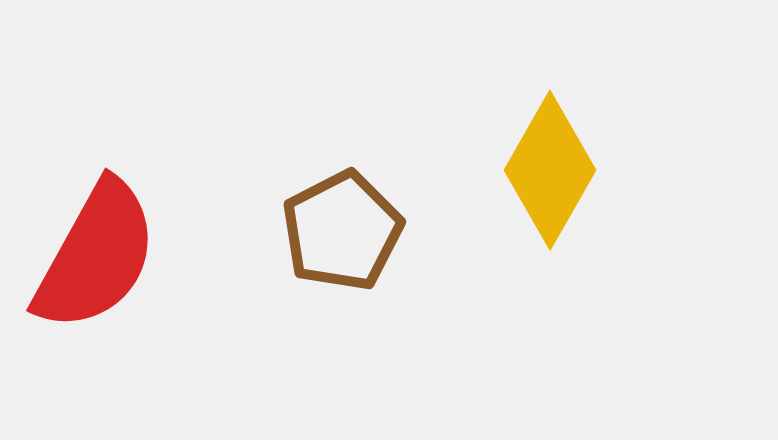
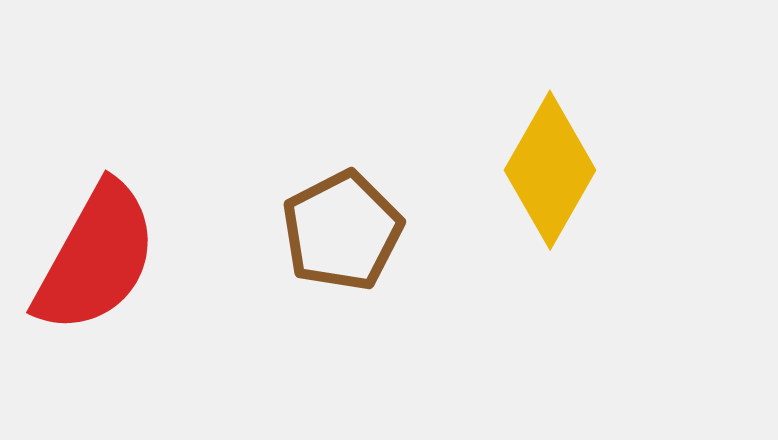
red semicircle: moved 2 px down
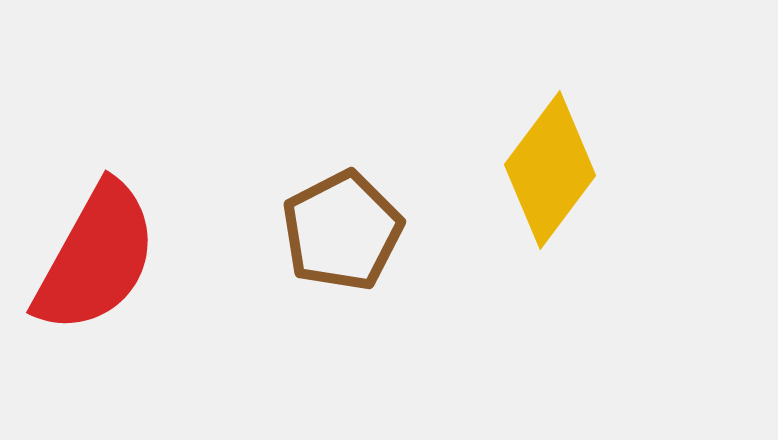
yellow diamond: rotated 7 degrees clockwise
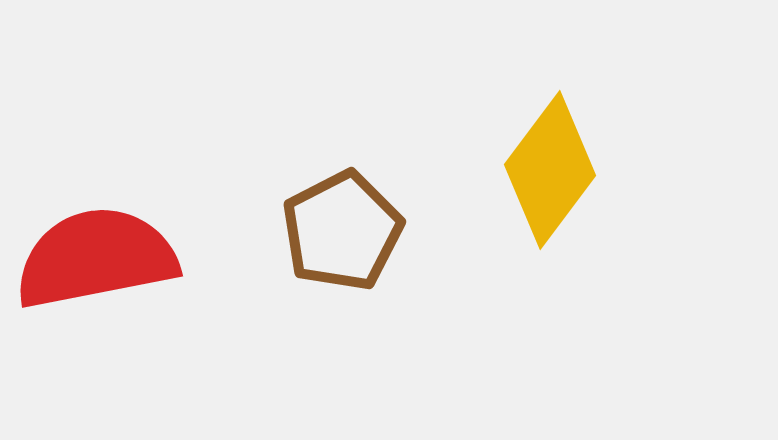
red semicircle: rotated 130 degrees counterclockwise
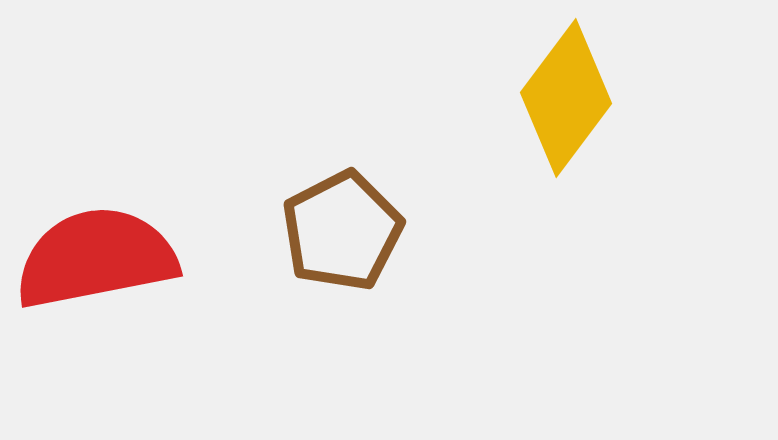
yellow diamond: moved 16 px right, 72 px up
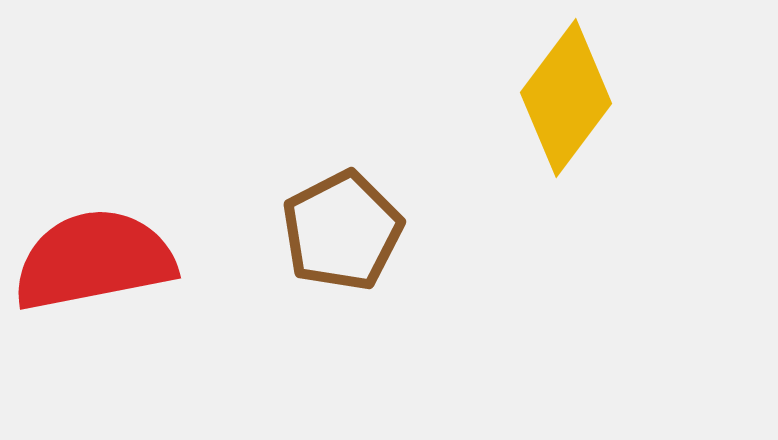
red semicircle: moved 2 px left, 2 px down
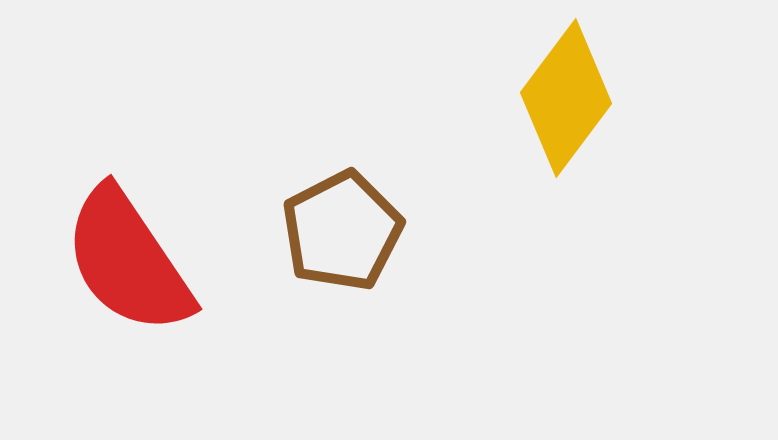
red semicircle: moved 34 px right, 1 px down; rotated 113 degrees counterclockwise
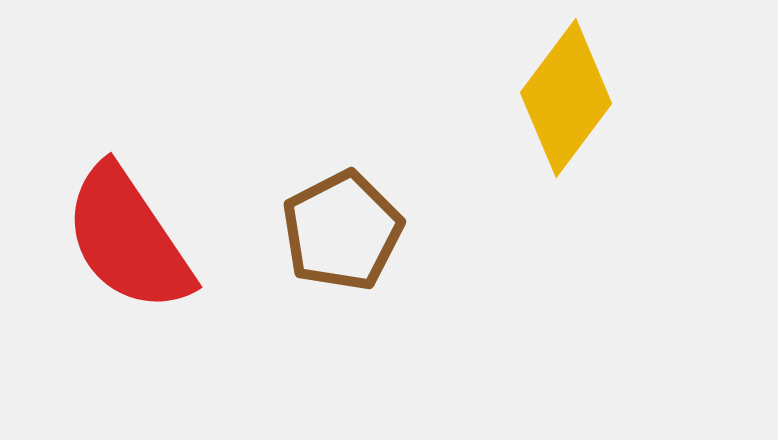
red semicircle: moved 22 px up
